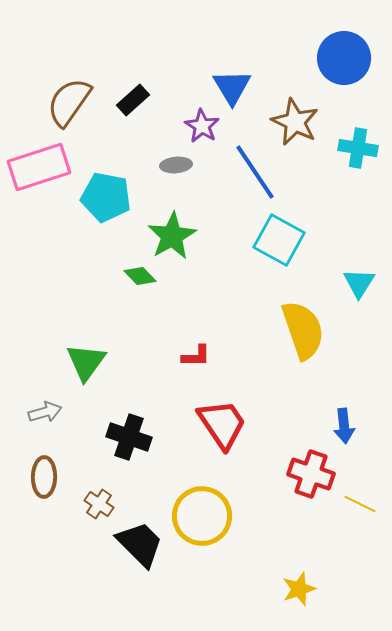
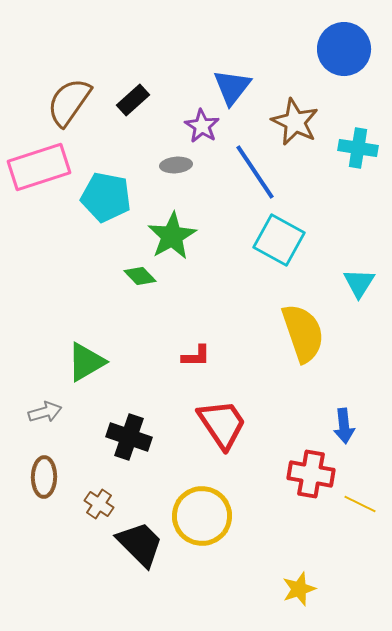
blue circle: moved 9 px up
blue triangle: rotated 9 degrees clockwise
yellow semicircle: moved 3 px down
green triangle: rotated 24 degrees clockwise
red cross: rotated 9 degrees counterclockwise
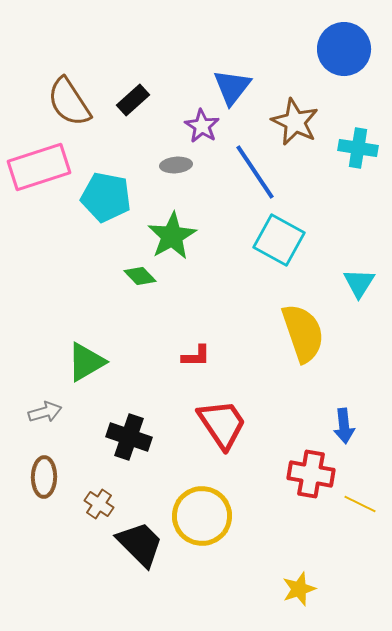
brown semicircle: rotated 68 degrees counterclockwise
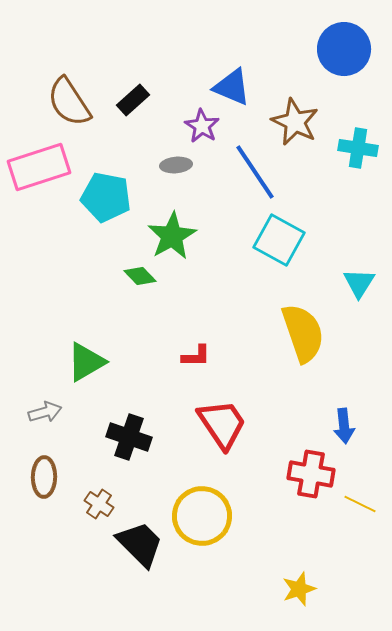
blue triangle: rotated 45 degrees counterclockwise
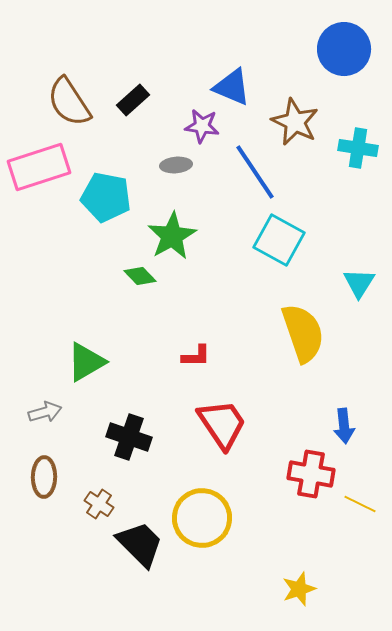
purple star: rotated 24 degrees counterclockwise
yellow circle: moved 2 px down
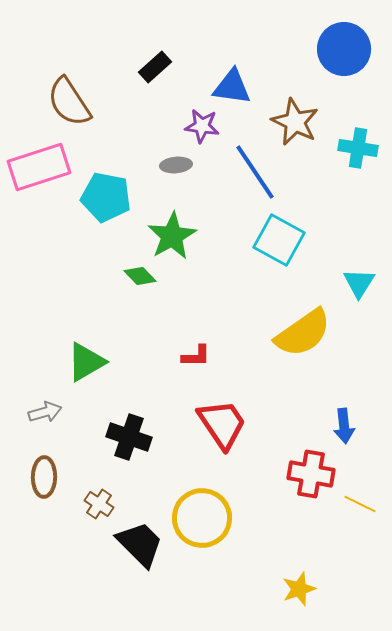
blue triangle: rotated 15 degrees counterclockwise
black rectangle: moved 22 px right, 33 px up
yellow semicircle: rotated 74 degrees clockwise
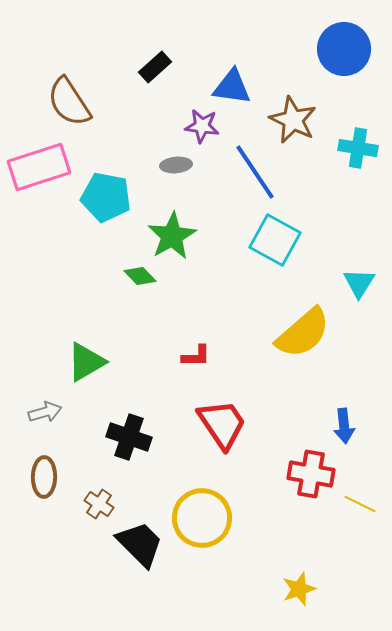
brown star: moved 2 px left, 2 px up
cyan square: moved 4 px left
yellow semicircle: rotated 6 degrees counterclockwise
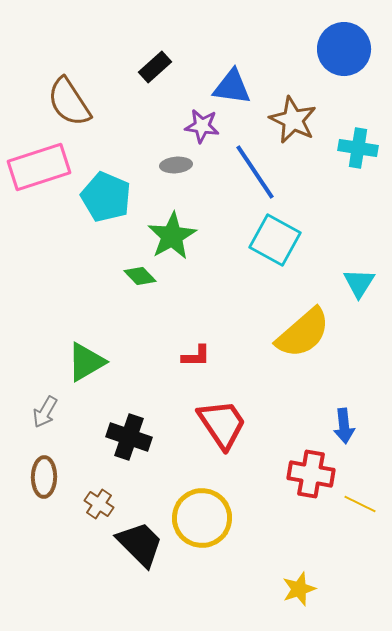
cyan pentagon: rotated 12 degrees clockwise
gray arrow: rotated 136 degrees clockwise
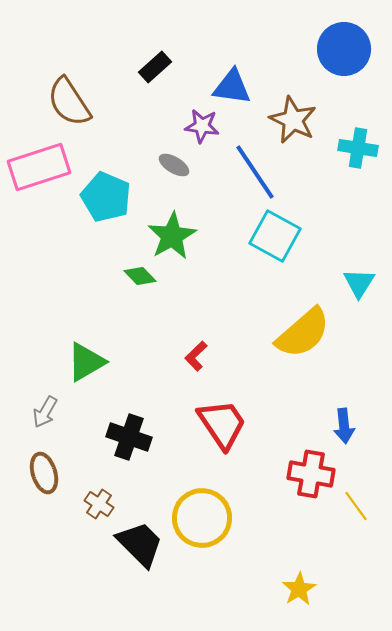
gray ellipse: moved 2 px left; rotated 36 degrees clockwise
cyan square: moved 4 px up
red L-shape: rotated 136 degrees clockwise
brown ellipse: moved 4 px up; rotated 18 degrees counterclockwise
yellow line: moved 4 px left, 2 px down; rotated 28 degrees clockwise
yellow star: rotated 12 degrees counterclockwise
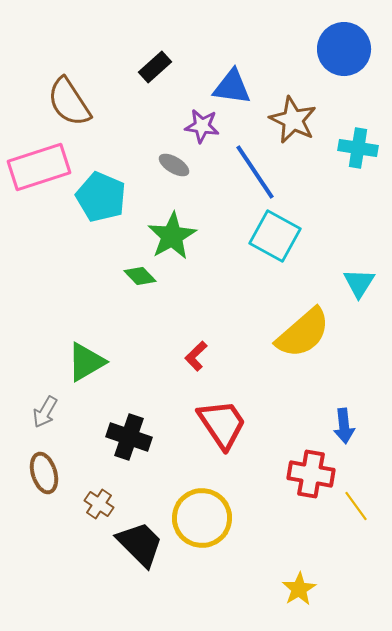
cyan pentagon: moved 5 px left
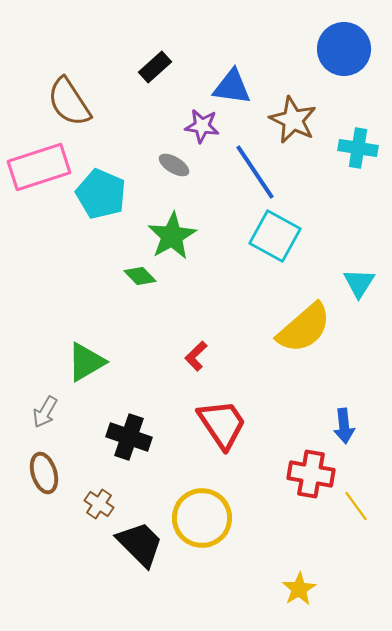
cyan pentagon: moved 3 px up
yellow semicircle: moved 1 px right, 5 px up
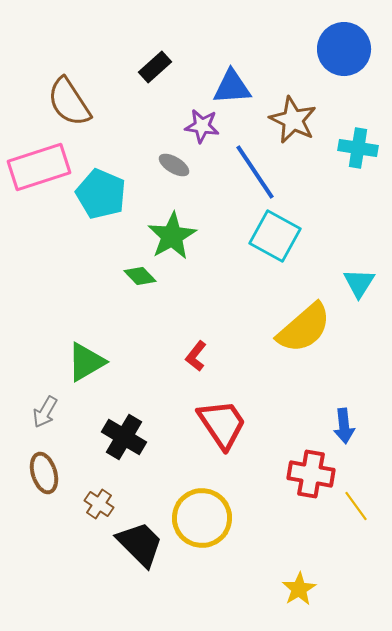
blue triangle: rotated 12 degrees counterclockwise
red L-shape: rotated 8 degrees counterclockwise
black cross: moved 5 px left; rotated 12 degrees clockwise
